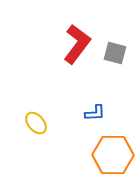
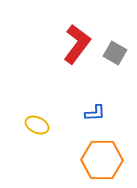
gray square: rotated 15 degrees clockwise
yellow ellipse: moved 1 px right, 2 px down; rotated 25 degrees counterclockwise
orange hexagon: moved 11 px left, 5 px down
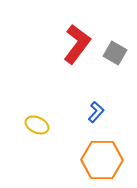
blue L-shape: moved 1 px right, 1 px up; rotated 45 degrees counterclockwise
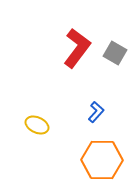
red L-shape: moved 4 px down
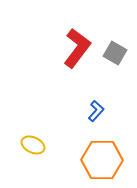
blue L-shape: moved 1 px up
yellow ellipse: moved 4 px left, 20 px down
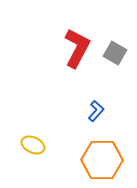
red L-shape: rotated 9 degrees counterclockwise
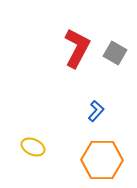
yellow ellipse: moved 2 px down
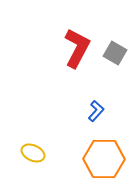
yellow ellipse: moved 6 px down
orange hexagon: moved 2 px right, 1 px up
